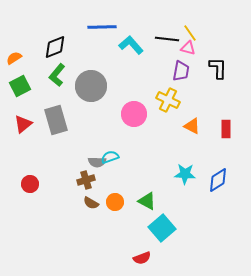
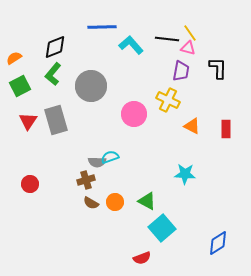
green L-shape: moved 4 px left, 1 px up
red triangle: moved 5 px right, 3 px up; rotated 18 degrees counterclockwise
blue diamond: moved 63 px down
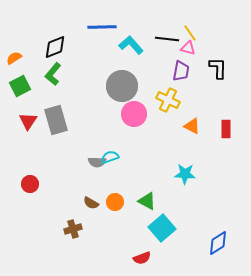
gray circle: moved 31 px right
brown cross: moved 13 px left, 49 px down
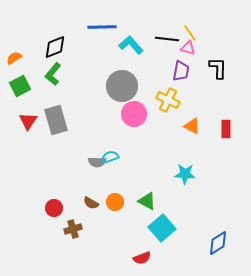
red circle: moved 24 px right, 24 px down
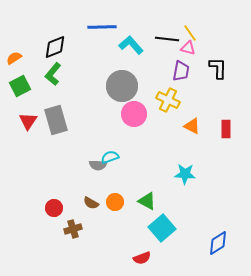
gray semicircle: moved 1 px right, 3 px down
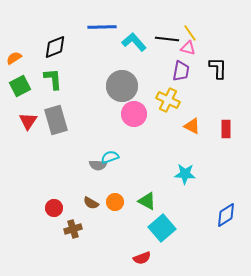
cyan L-shape: moved 3 px right, 3 px up
green L-shape: moved 5 px down; rotated 135 degrees clockwise
blue diamond: moved 8 px right, 28 px up
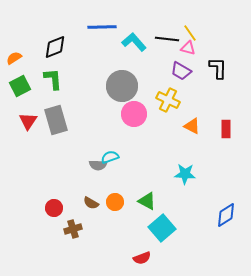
purple trapezoid: rotated 110 degrees clockwise
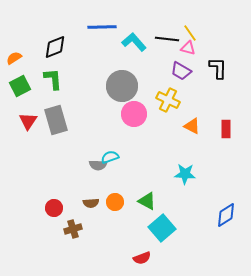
brown semicircle: rotated 35 degrees counterclockwise
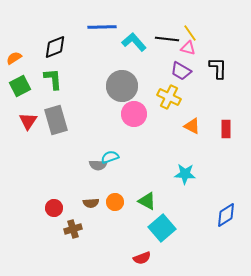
yellow cross: moved 1 px right, 3 px up
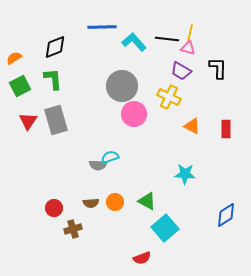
yellow line: rotated 48 degrees clockwise
cyan square: moved 3 px right
